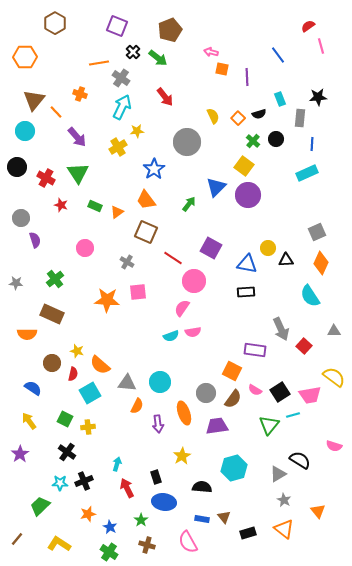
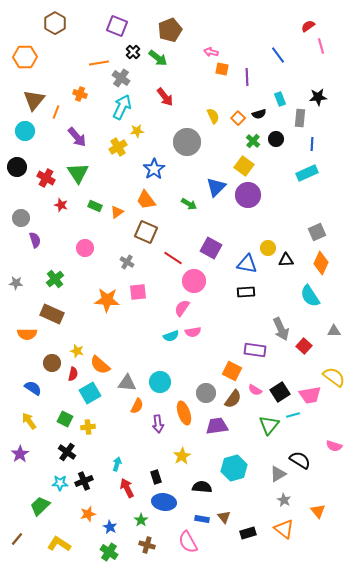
orange line at (56, 112): rotated 64 degrees clockwise
green arrow at (189, 204): rotated 84 degrees clockwise
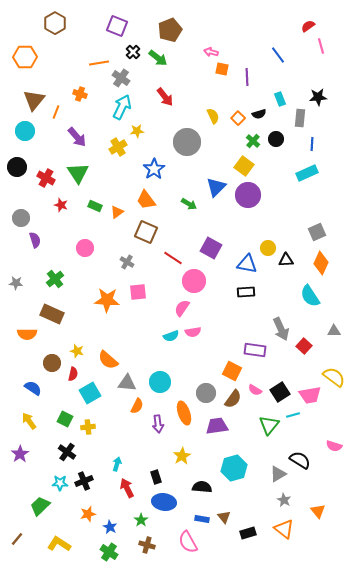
orange semicircle at (100, 365): moved 8 px right, 5 px up
